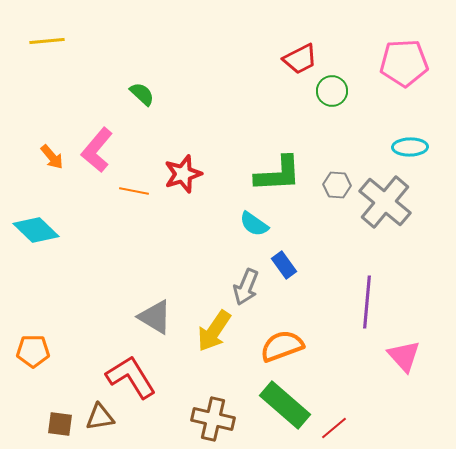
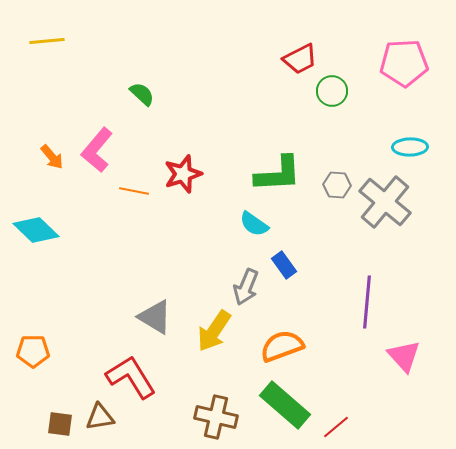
brown cross: moved 3 px right, 2 px up
red line: moved 2 px right, 1 px up
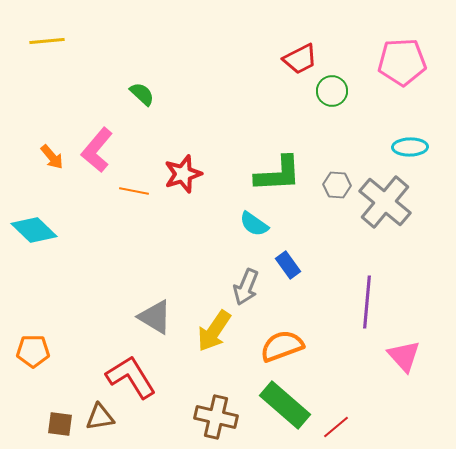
pink pentagon: moved 2 px left, 1 px up
cyan diamond: moved 2 px left
blue rectangle: moved 4 px right
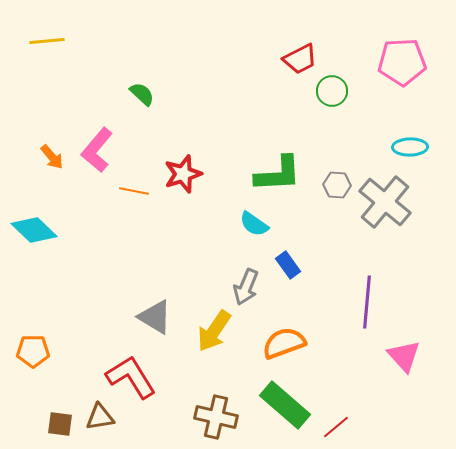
orange semicircle: moved 2 px right, 3 px up
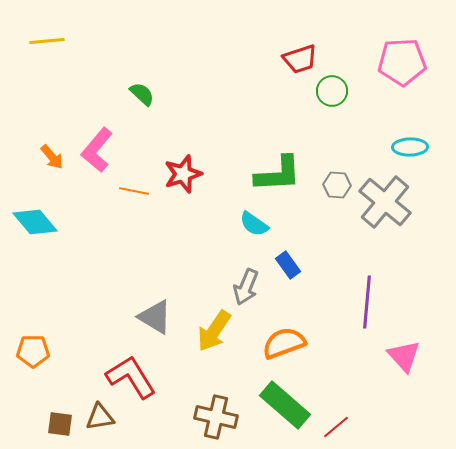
red trapezoid: rotated 9 degrees clockwise
cyan diamond: moved 1 px right, 8 px up; rotated 6 degrees clockwise
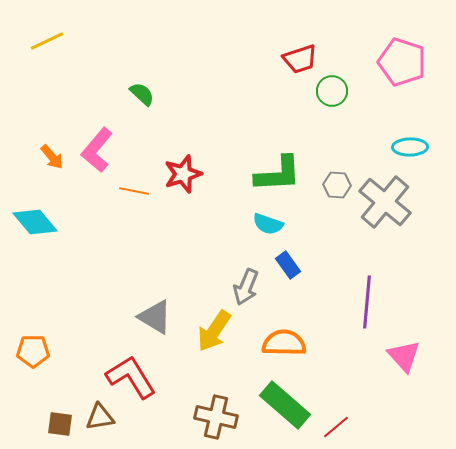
yellow line: rotated 20 degrees counterclockwise
pink pentagon: rotated 21 degrees clockwise
cyan semicircle: moved 14 px right; rotated 16 degrees counterclockwise
orange semicircle: rotated 21 degrees clockwise
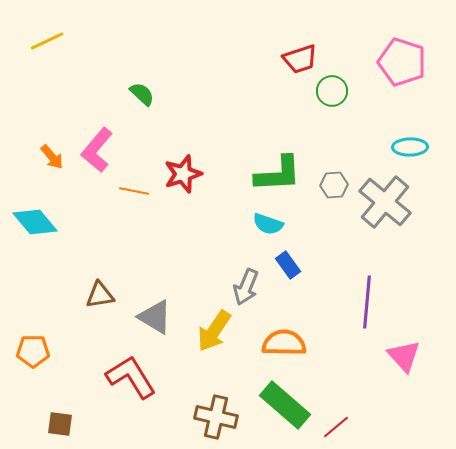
gray hexagon: moved 3 px left; rotated 8 degrees counterclockwise
brown triangle: moved 122 px up
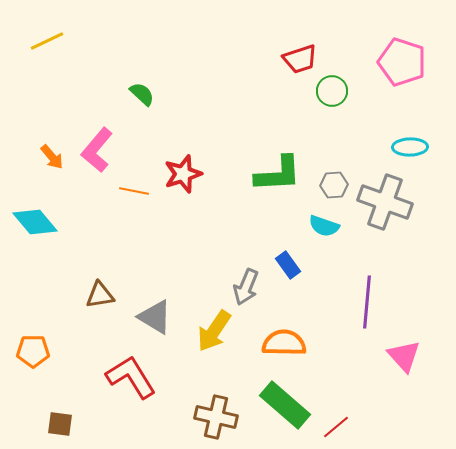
gray cross: rotated 20 degrees counterclockwise
cyan semicircle: moved 56 px right, 2 px down
